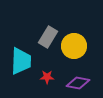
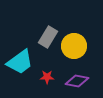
cyan trapezoid: moved 1 px left, 1 px down; rotated 52 degrees clockwise
purple diamond: moved 1 px left, 2 px up
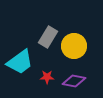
purple diamond: moved 3 px left
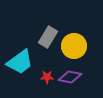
purple diamond: moved 4 px left, 4 px up
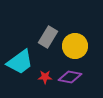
yellow circle: moved 1 px right
red star: moved 2 px left
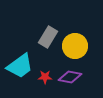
cyan trapezoid: moved 4 px down
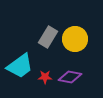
yellow circle: moved 7 px up
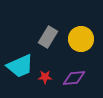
yellow circle: moved 6 px right
cyan trapezoid: rotated 12 degrees clockwise
purple diamond: moved 4 px right, 1 px down; rotated 15 degrees counterclockwise
